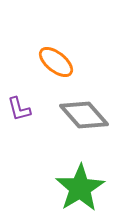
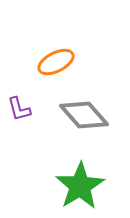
orange ellipse: rotated 66 degrees counterclockwise
green star: moved 2 px up
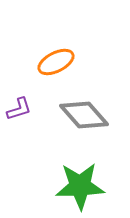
purple L-shape: rotated 92 degrees counterclockwise
green star: rotated 30 degrees clockwise
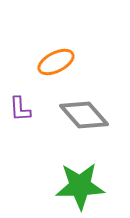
purple L-shape: moved 1 px right; rotated 104 degrees clockwise
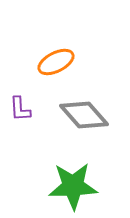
green star: moved 7 px left
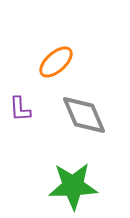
orange ellipse: rotated 15 degrees counterclockwise
gray diamond: rotated 18 degrees clockwise
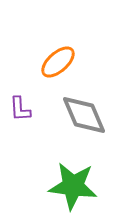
orange ellipse: moved 2 px right
green star: rotated 9 degrees clockwise
